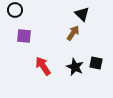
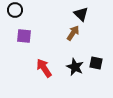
black triangle: moved 1 px left
red arrow: moved 1 px right, 2 px down
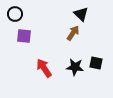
black circle: moved 4 px down
black star: rotated 18 degrees counterclockwise
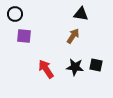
black triangle: rotated 35 degrees counterclockwise
brown arrow: moved 3 px down
black square: moved 2 px down
red arrow: moved 2 px right, 1 px down
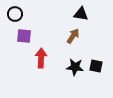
black square: moved 1 px down
red arrow: moved 5 px left, 11 px up; rotated 36 degrees clockwise
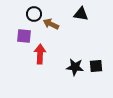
black circle: moved 19 px right
brown arrow: moved 22 px left, 12 px up; rotated 98 degrees counterclockwise
red arrow: moved 1 px left, 4 px up
black square: rotated 16 degrees counterclockwise
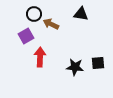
purple square: moved 2 px right; rotated 35 degrees counterclockwise
red arrow: moved 3 px down
black square: moved 2 px right, 3 px up
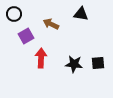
black circle: moved 20 px left
red arrow: moved 1 px right, 1 px down
black star: moved 1 px left, 3 px up
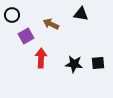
black circle: moved 2 px left, 1 px down
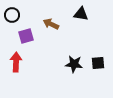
purple square: rotated 14 degrees clockwise
red arrow: moved 25 px left, 4 px down
